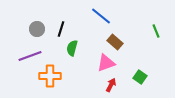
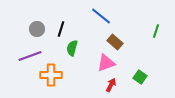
green line: rotated 40 degrees clockwise
orange cross: moved 1 px right, 1 px up
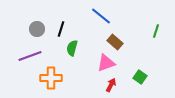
orange cross: moved 3 px down
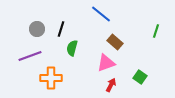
blue line: moved 2 px up
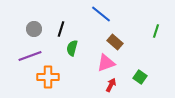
gray circle: moved 3 px left
orange cross: moved 3 px left, 1 px up
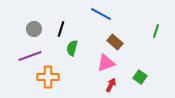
blue line: rotated 10 degrees counterclockwise
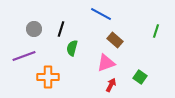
brown rectangle: moved 2 px up
purple line: moved 6 px left
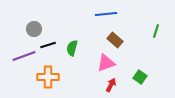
blue line: moved 5 px right; rotated 35 degrees counterclockwise
black line: moved 13 px left, 16 px down; rotated 56 degrees clockwise
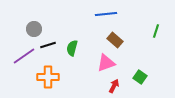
purple line: rotated 15 degrees counterclockwise
red arrow: moved 3 px right, 1 px down
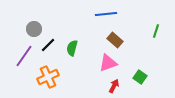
black line: rotated 28 degrees counterclockwise
purple line: rotated 20 degrees counterclockwise
pink triangle: moved 2 px right
orange cross: rotated 25 degrees counterclockwise
